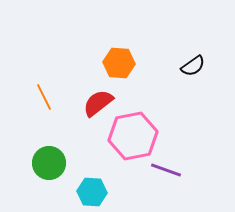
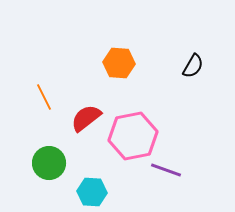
black semicircle: rotated 25 degrees counterclockwise
red semicircle: moved 12 px left, 15 px down
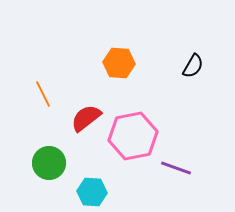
orange line: moved 1 px left, 3 px up
purple line: moved 10 px right, 2 px up
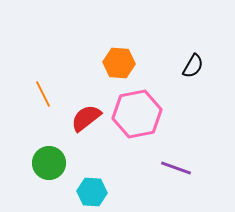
pink hexagon: moved 4 px right, 22 px up
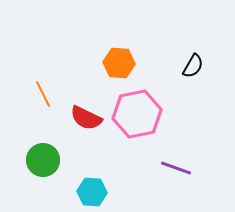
red semicircle: rotated 116 degrees counterclockwise
green circle: moved 6 px left, 3 px up
